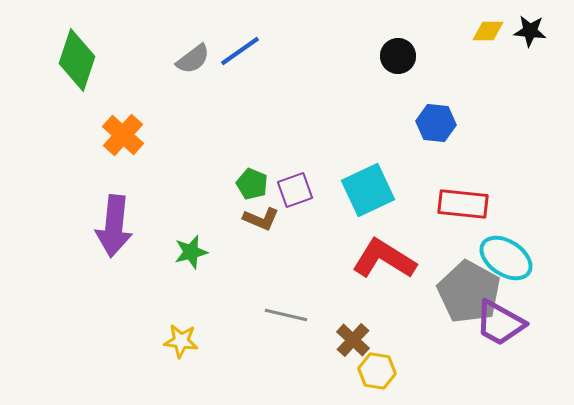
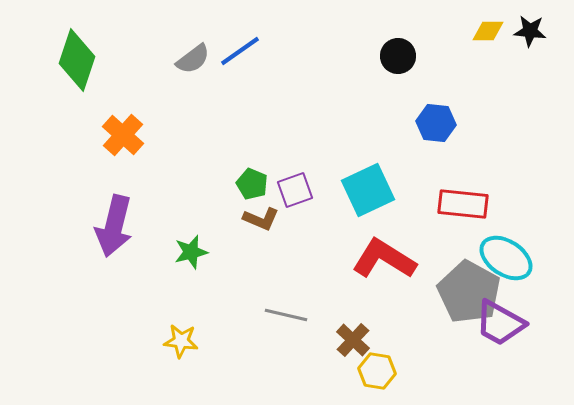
purple arrow: rotated 8 degrees clockwise
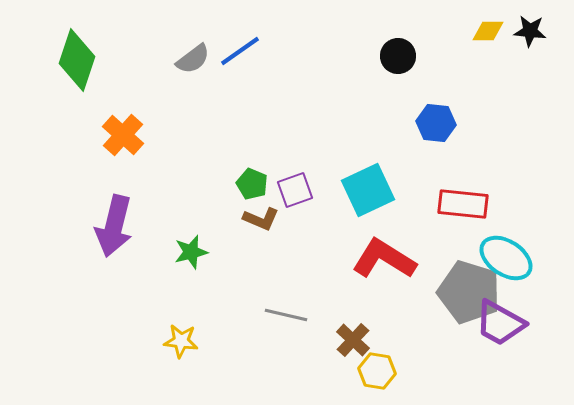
gray pentagon: rotated 12 degrees counterclockwise
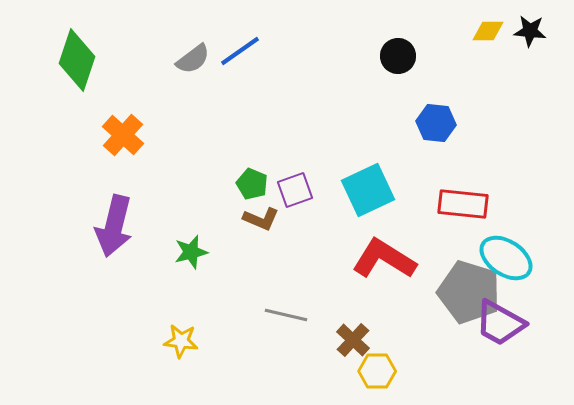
yellow hexagon: rotated 9 degrees counterclockwise
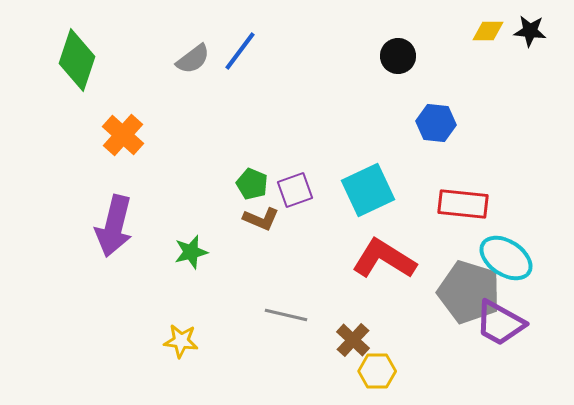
blue line: rotated 18 degrees counterclockwise
